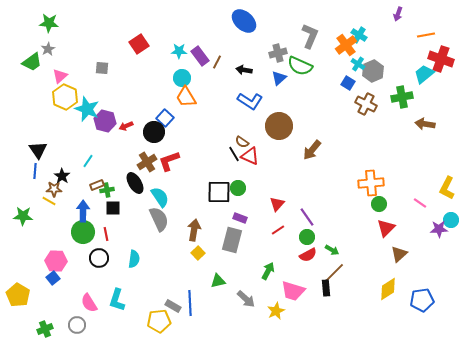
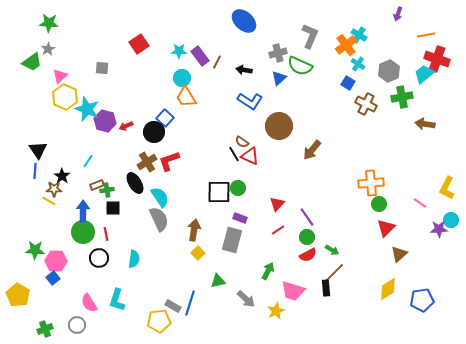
red cross at (441, 59): moved 4 px left
gray hexagon at (373, 71): moved 16 px right
green star at (23, 216): moved 12 px right, 34 px down
blue line at (190, 303): rotated 20 degrees clockwise
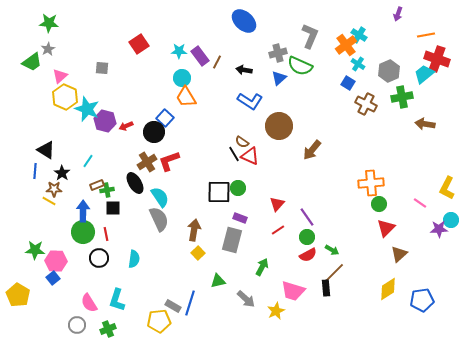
black triangle at (38, 150): moved 8 px right; rotated 24 degrees counterclockwise
black star at (62, 176): moved 3 px up
green arrow at (268, 271): moved 6 px left, 4 px up
green cross at (45, 329): moved 63 px right
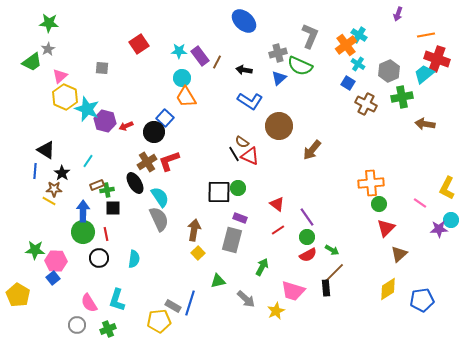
red triangle at (277, 204): rotated 35 degrees counterclockwise
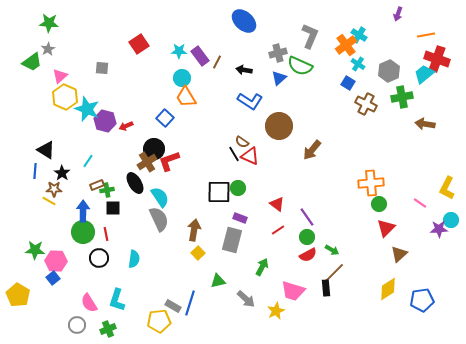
black circle at (154, 132): moved 17 px down
